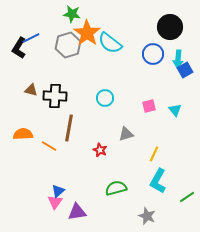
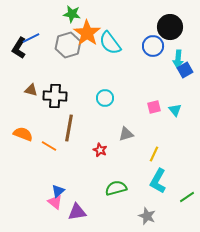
cyan semicircle: rotated 15 degrees clockwise
blue circle: moved 8 px up
pink square: moved 5 px right, 1 px down
orange semicircle: rotated 24 degrees clockwise
pink triangle: rotated 28 degrees counterclockwise
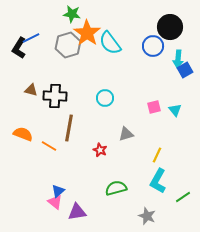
yellow line: moved 3 px right, 1 px down
green line: moved 4 px left
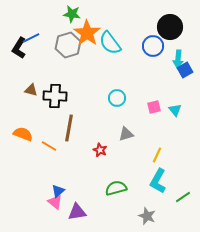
cyan circle: moved 12 px right
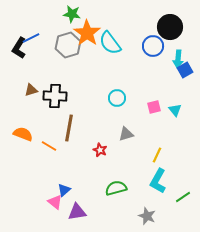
brown triangle: rotated 32 degrees counterclockwise
blue triangle: moved 6 px right, 1 px up
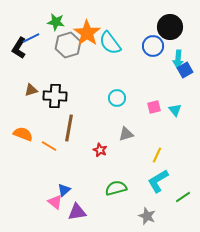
green star: moved 16 px left, 8 px down
cyan L-shape: rotated 30 degrees clockwise
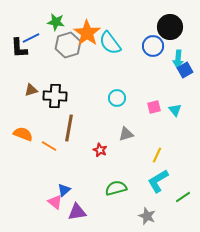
black L-shape: rotated 35 degrees counterclockwise
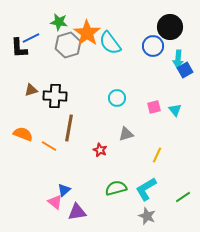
green star: moved 3 px right
cyan L-shape: moved 12 px left, 8 px down
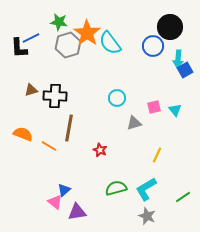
gray triangle: moved 8 px right, 11 px up
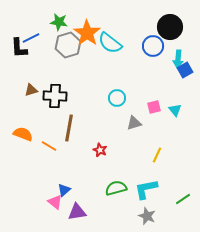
cyan semicircle: rotated 15 degrees counterclockwise
cyan L-shape: rotated 20 degrees clockwise
green line: moved 2 px down
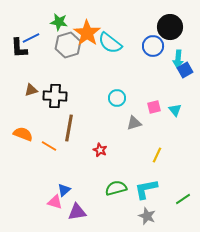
pink triangle: rotated 21 degrees counterclockwise
